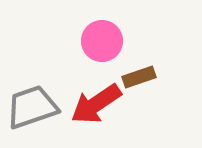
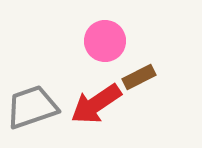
pink circle: moved 3 px right
brown rectangle: rotated 8 degrees counterclockwise
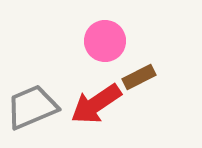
gray trapezoid: rotated 4 degrees counterclockwise
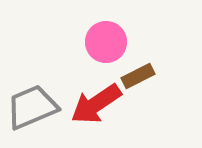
pink circle: moved 1 px right, 1 px down
brown rectangle: moved 1 px left, 1 px up
